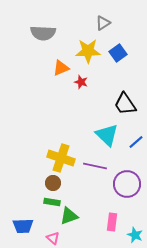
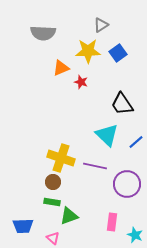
gray triangle: moved 2 px left, 2 px down
black trapezoid: moved 3 px left
brown circle: moved 1 px up
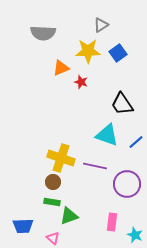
cyan triangle: rotated 25 degrees counterclockwise
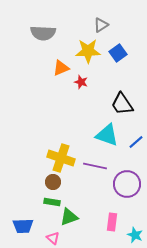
green triangle: moved 1 px down
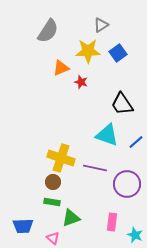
gray semicircle: moved 5 px right, 2 px up; rotated 60 degrees counterclockwise
purple line: moved 2 px down
green triangle: moved 2 px right, 1 px down
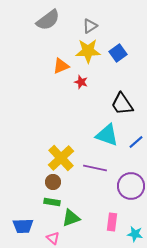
gray triangle: moved 11 px left, 1 px down
gray semicircle: moved 11 px up; rotated 20 degrees clockwise
orange triangle: moved 2 px up
yellow cross: rotated 28 degrees clockwise
purple circle: moved 4 px right, 2 px down
cyan star: moved 1 px up; rotated 14 degrees counterclockwise
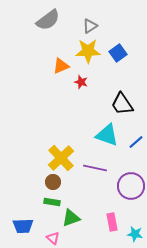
pink rectangle: rotated 18 degrees counterclockwise
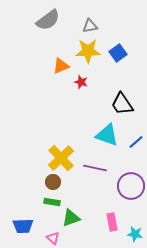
gray triangle: rotated 21 degrees clockwise
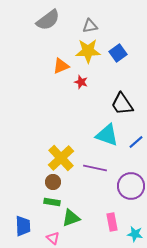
blue trapezoid: rotated 90 degrees counterclockwise
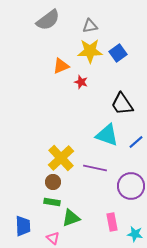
yellow star: moved 2 px right
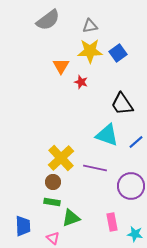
orange triangle: rotated 36 degrees counterclockwise
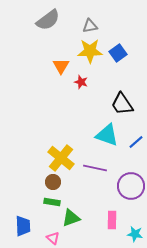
yellow cross: rotated 8 degrees counterclockwise
pink rectangle: moved 2 px up; rotated 12 degrees clockwise
